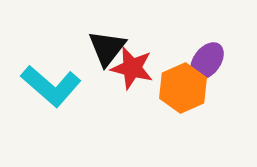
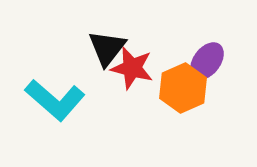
cyan L-shape: moved 4 px right, 14 px down
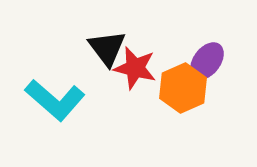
black triangle: rotated 15 degrees counterclockwise
red star: moved 3 px right
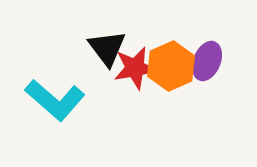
purple ellipse: rotated 15 degrees counterclockwise
red star: rotated 24 degrees counterclockwise
orange hexagon: moved 12 px left, 22 px up
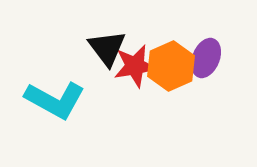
purple ellipse: moved 1 px left, 3 px up
red star: moved 2 px up
cyan L-shape: rotated 12 degrees counterclockwise
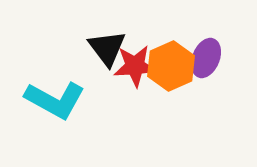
red star: rotated 6 degrees clockwise
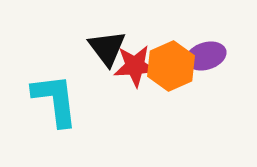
purple ellipse: moved 2 px up; rotated 51 degrees clockwise
cyan L-shape: rotated 126 degrees counterclockwise
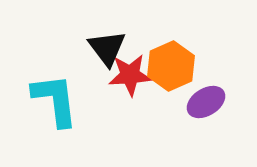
purple ellipse: moved 46 px down; rotated 15 degrees counterclockwise
red star: moved 5 px left, 9 px down
